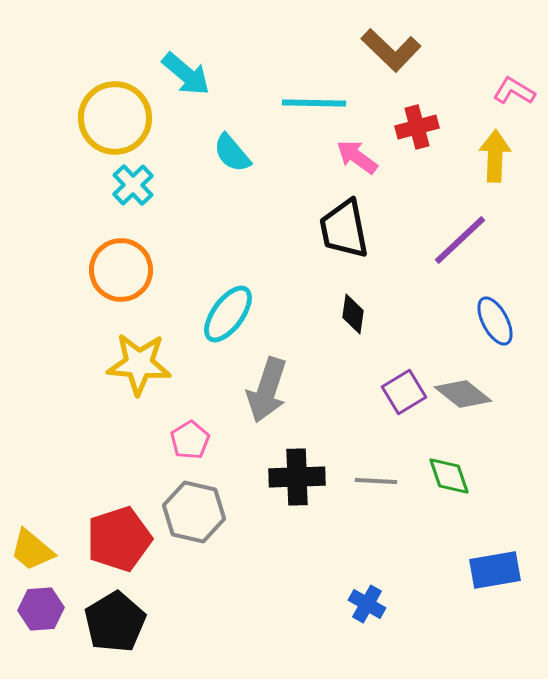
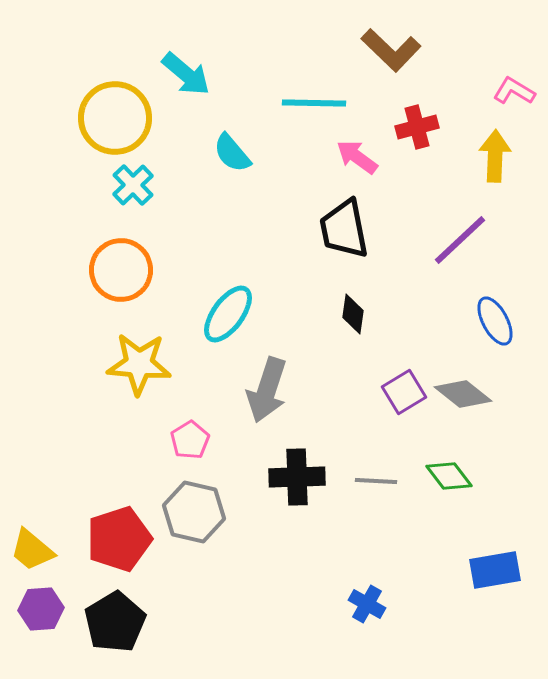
green diamond: rotated 18 degrees counterclockwise
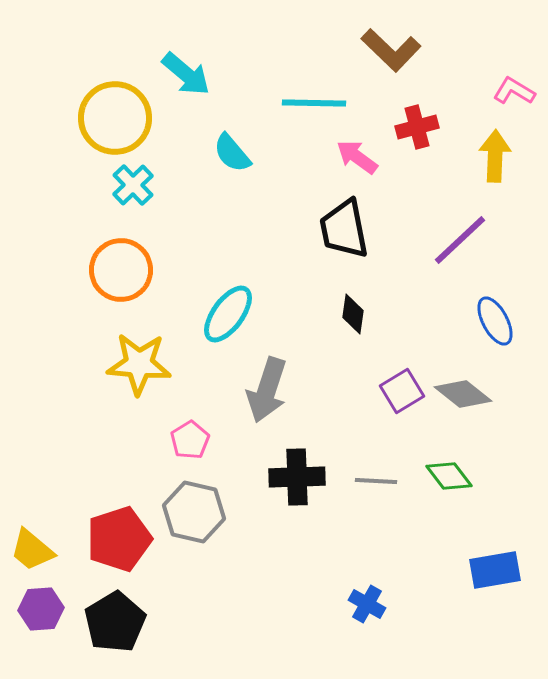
purple square: moved 2 px left, 1 px up
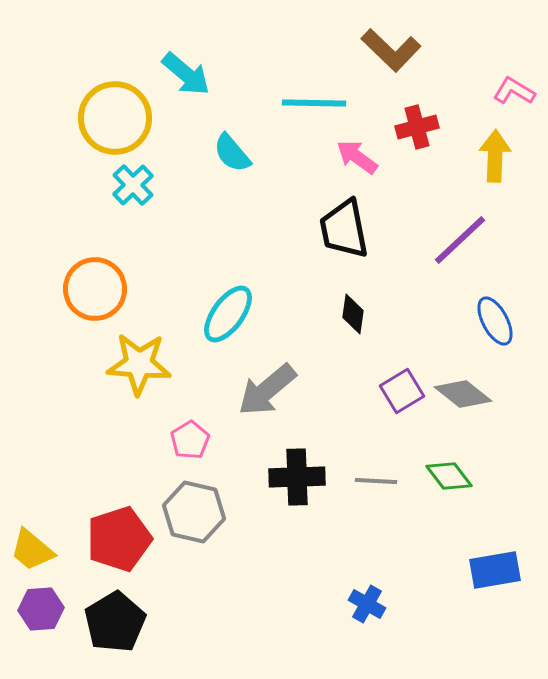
orange circle: moved 26 px left, 19 px down
gray arrow: rotated 32 degrees clockwise
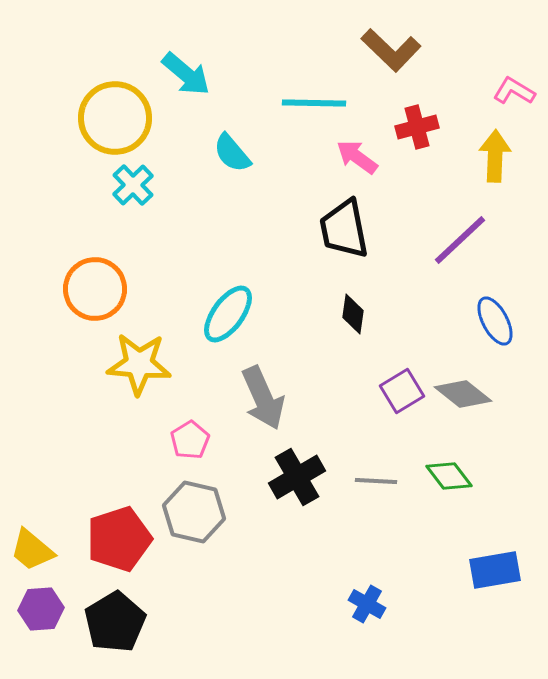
gray arrow: moved 4 px left, 8 px down; rotated 74 degrees counterclockwise
black cross: rotated 28 degrees counterclockwise
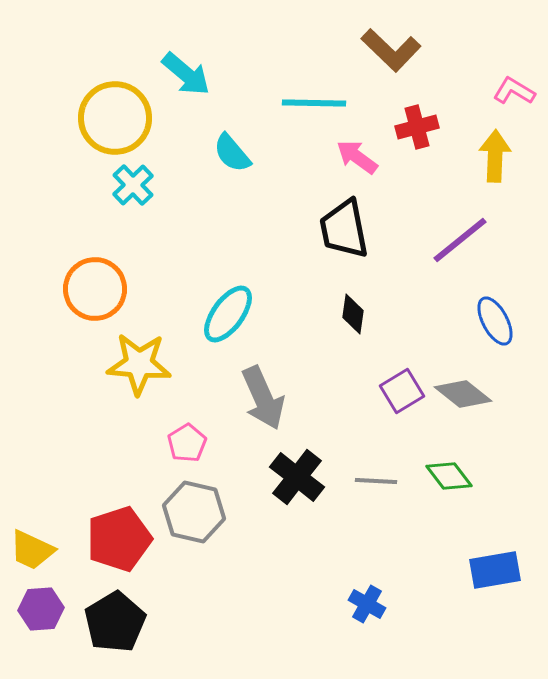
purple line: rotated 4 degrees clockwise
pink pentagon: moved 3 px left, 3 px down
black cross: rotated 22 degrees counterclockwise
yellow trapezoid: rotated 15 degrees counterclockwise
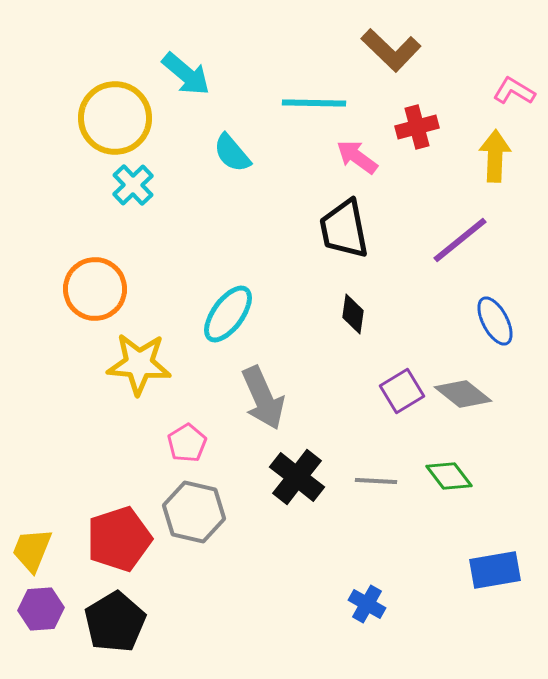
yellow trapezoid: rotated 87 degrees clockwise
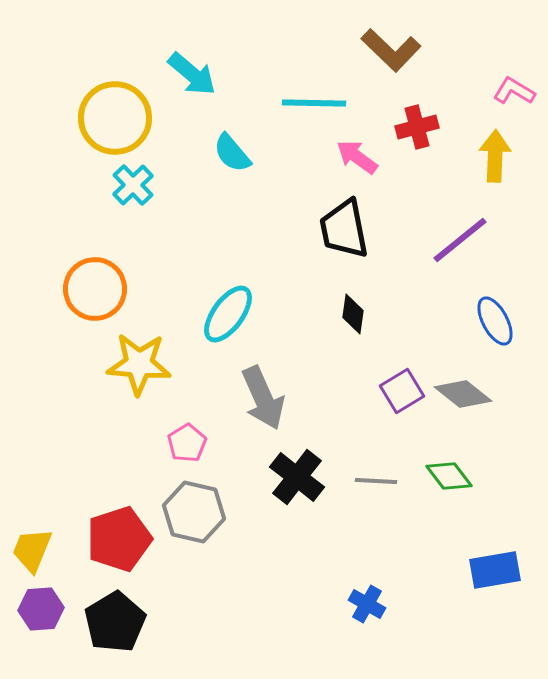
cyan arrow: moved 6 px right
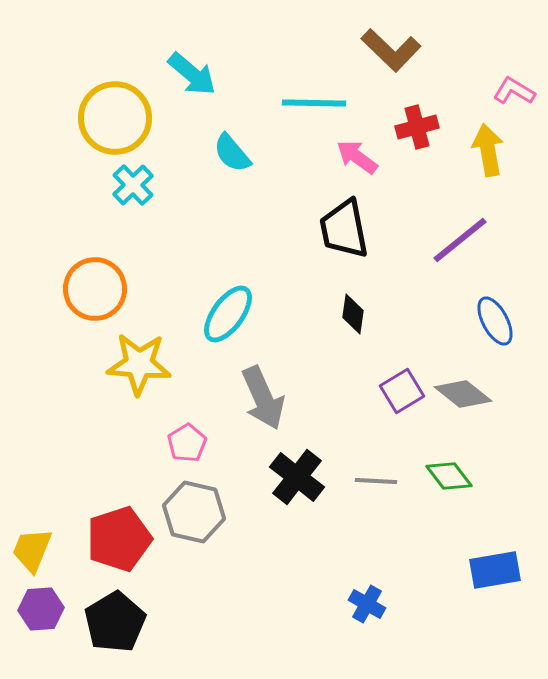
yellow arrow: moved 7 px left, 6 px up; rotated 12 degrees counterclockwise
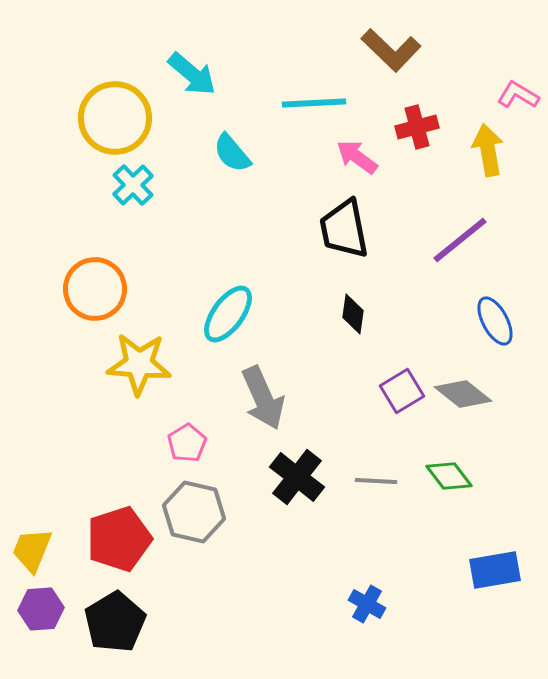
pink L-shape: moved 4 px right, 4 px down
cyan line: rotated 4 degrees counterclockwise
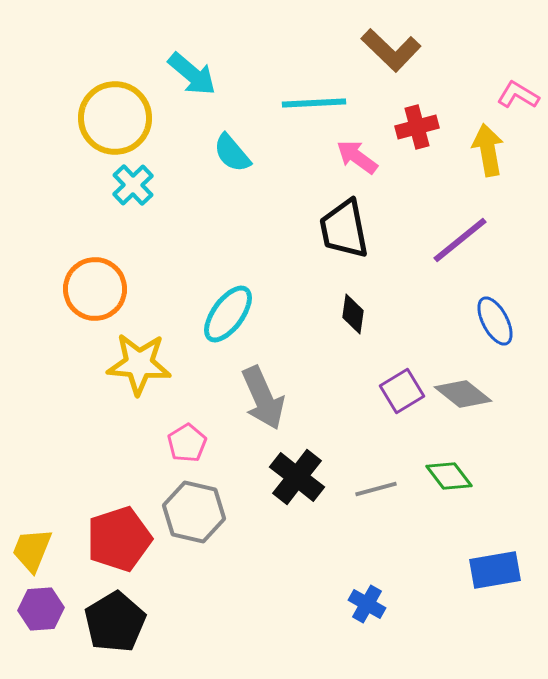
gray line: moved 8 px down; rotated 18 degrees counterclockwise
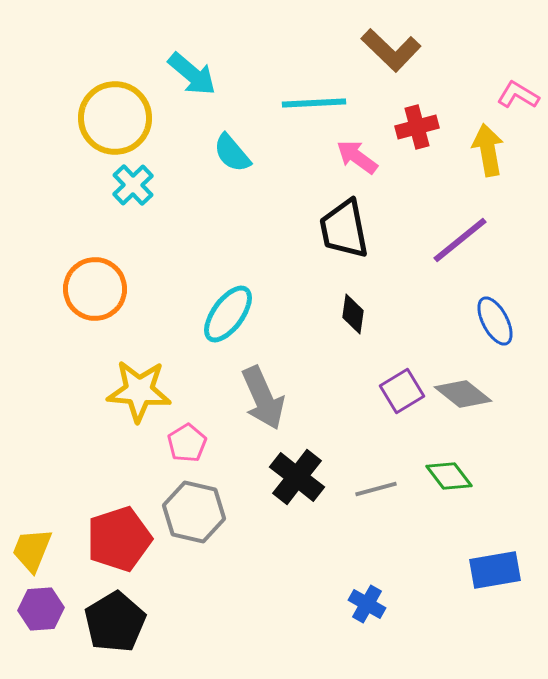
yellow star: moved 27 px down
